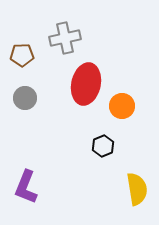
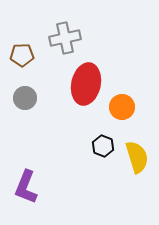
orange circle: moved 1 px down
black hexagon: rotated 15 degrees counterclockwise
yellow semicircle: moved 32 px up; rotated 8 degrees counterclockwise
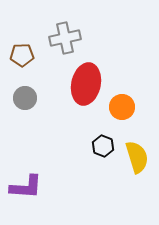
purple L-shape: rotated 108 degrees counterclockwise
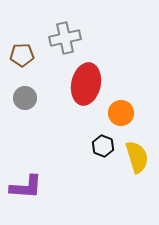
orange circle: moved 1 px left, 6 px down
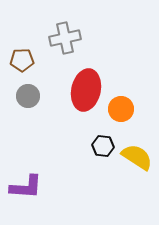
brown pentagon: moved 5 px down
red ellipse: moved 6 px down
gray circle: moved 3 px right, 2 px up
orange circle: moved 4 px up
black hexagon: rotated 15 degrees counterclockwise
yellow semicircle: rotated 40 degrees counterclockwise
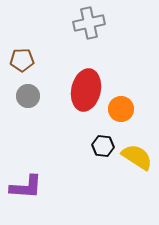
gray cross: moved 24 px right, 15 px up
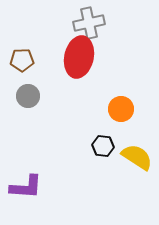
red ellipse: moved 7 px left, 33 px up
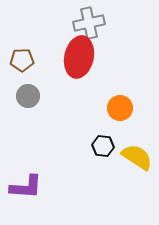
orange circle: moved 1 px left, 1 px up
